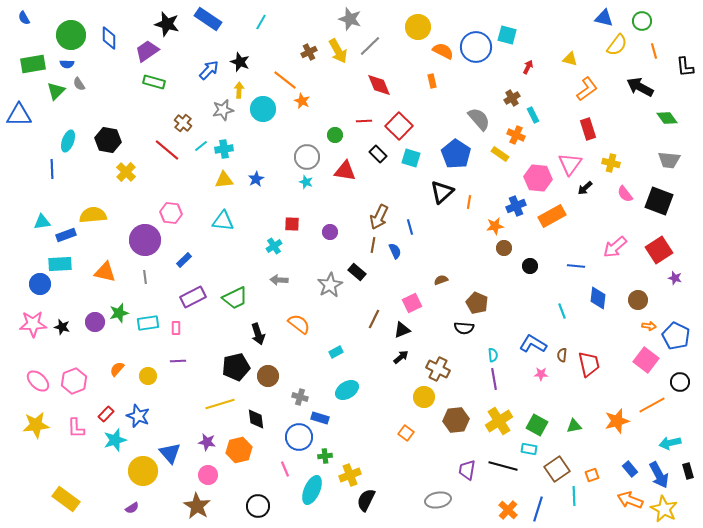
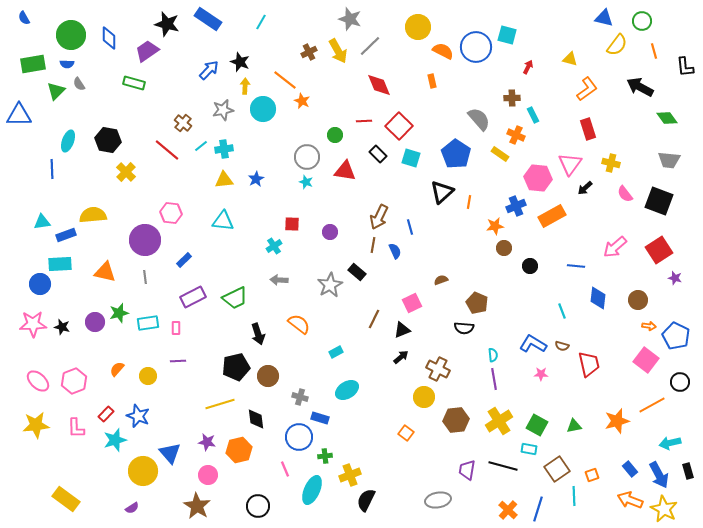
green rectangle at (154, 82): moved 20 px left, 1 px down
yellow arrow at (239, 90): moved 6 px right, 4 px up
brown cross at (512, 98): rotated 28 degrees clockwise
brown semicircle at (562, 355): moved 9 px up; rotated 80 degrees counterclockwise
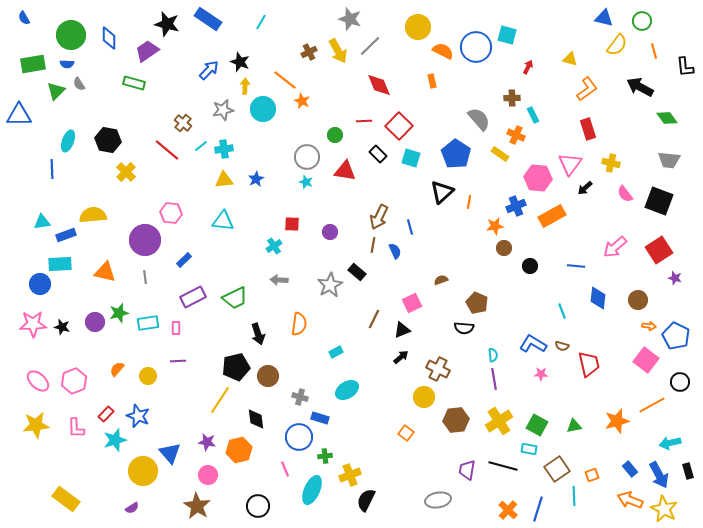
orange semicircle at (299, 324): rotated 60 degrees clockwise
yellow line at (220, 404): moved 4 px up; rotated 40 degrees counterclockwise
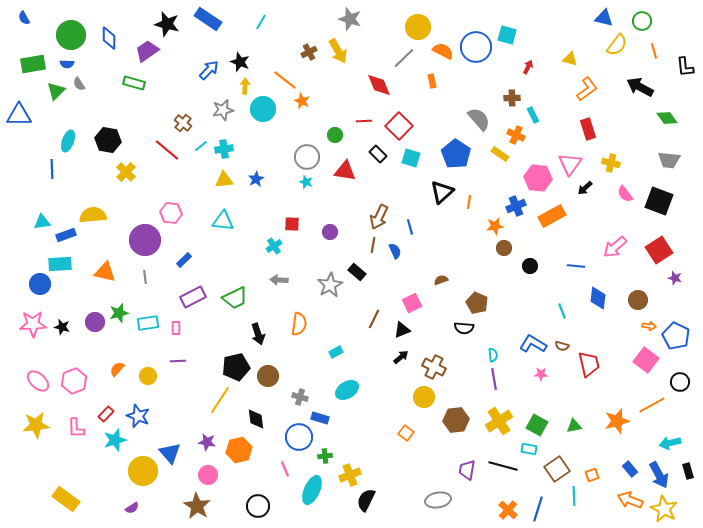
gray line at (370, 46): moved 34 px right, 12 px down
brown cross at (438, 369): moved 4 px left, 2 px up
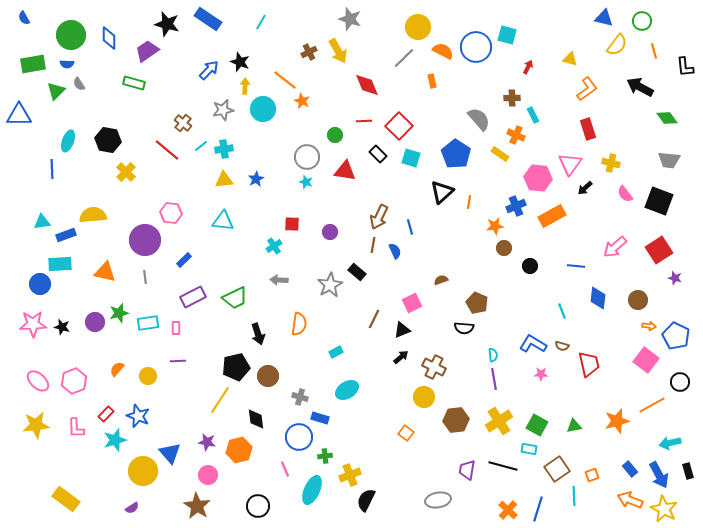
red diamond at (379, 85): moved 12 px left
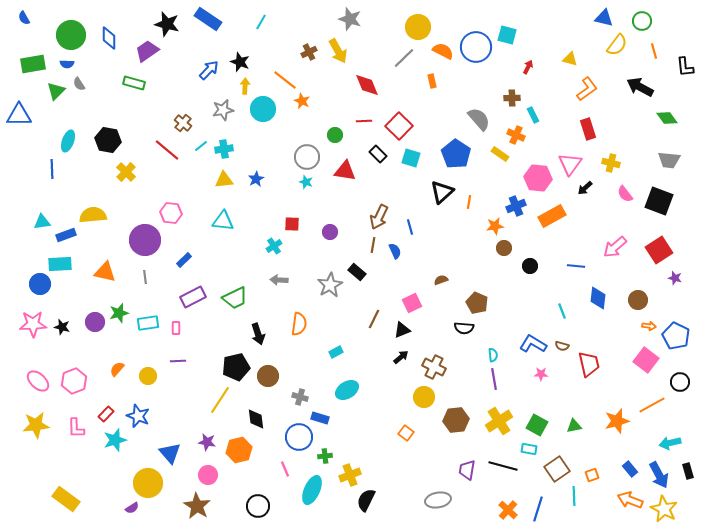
yellow circle at (143, 471): moved 5 px right, 12 px down
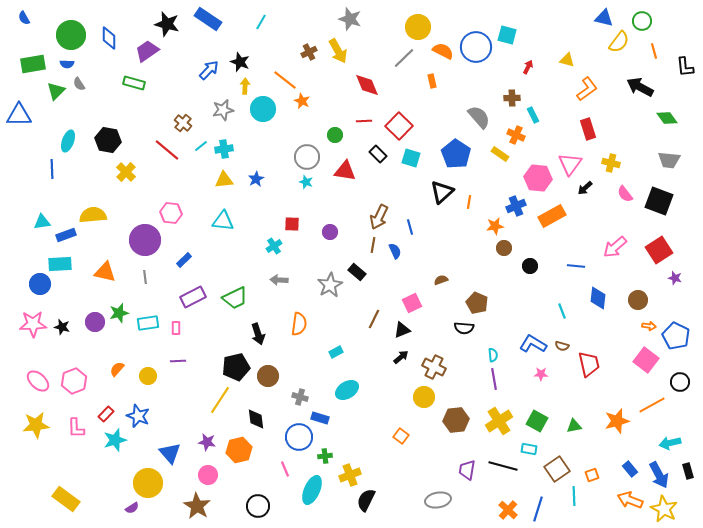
yellow semicircle at (617, 45): moved 2 px right, 3 px up
yellow triangle at (570, 59): moved 3 px left, 1 px down
gray semicircle at (479, 119): moved 2 px up
green square at (537, 425): moved 4 px up
orange square at (406, 433): moved 5 px left, 3 px down
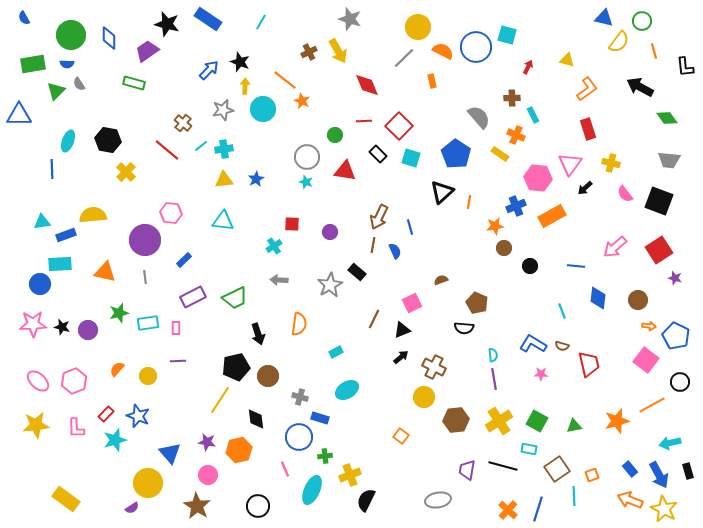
purple circle at (95, 322): moved 7 px left, 8 px down
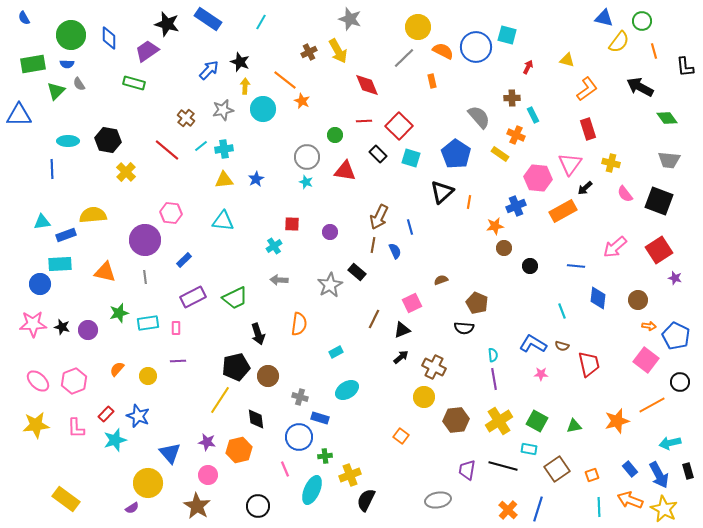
brown cross at (183, 123): moved 3 px right, 5 px up
cyan ellipse at (68, 141): rotated 70 degrees clockwise
orange rectangle at (552, 216): moved 11 px right, 5 px up
cyan line at (574, 496): moved 25 px right, 11 px down
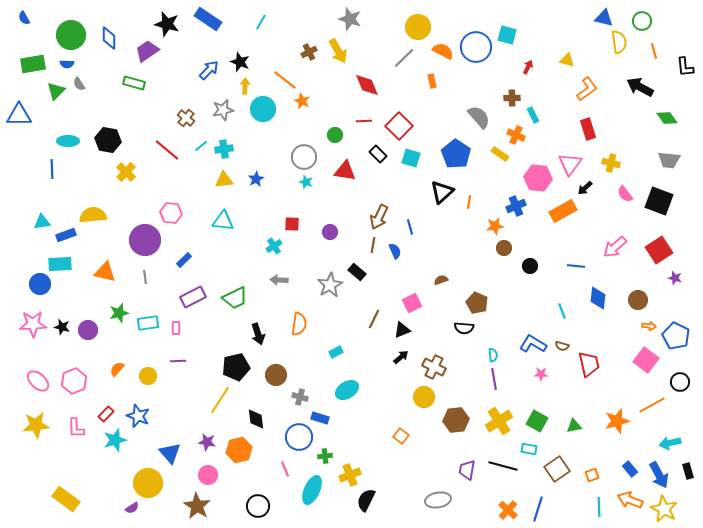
yellow semicircle at (619, 42): rotated 45 degrees counterclockwise
gray circle at (307, 157): moved 3 px left
brown circle at (268, 376): moved 8 px right, 1 px up
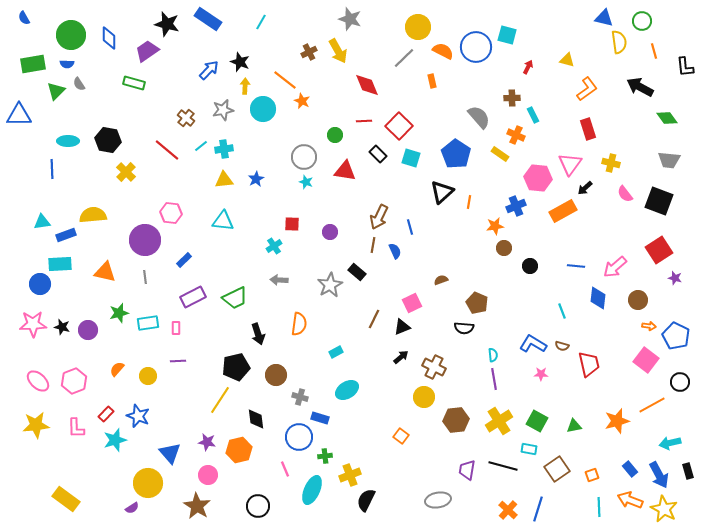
pink arrow at (615, 247): moved 20 px down
black triangle at (402, 330): moved 3 px up
